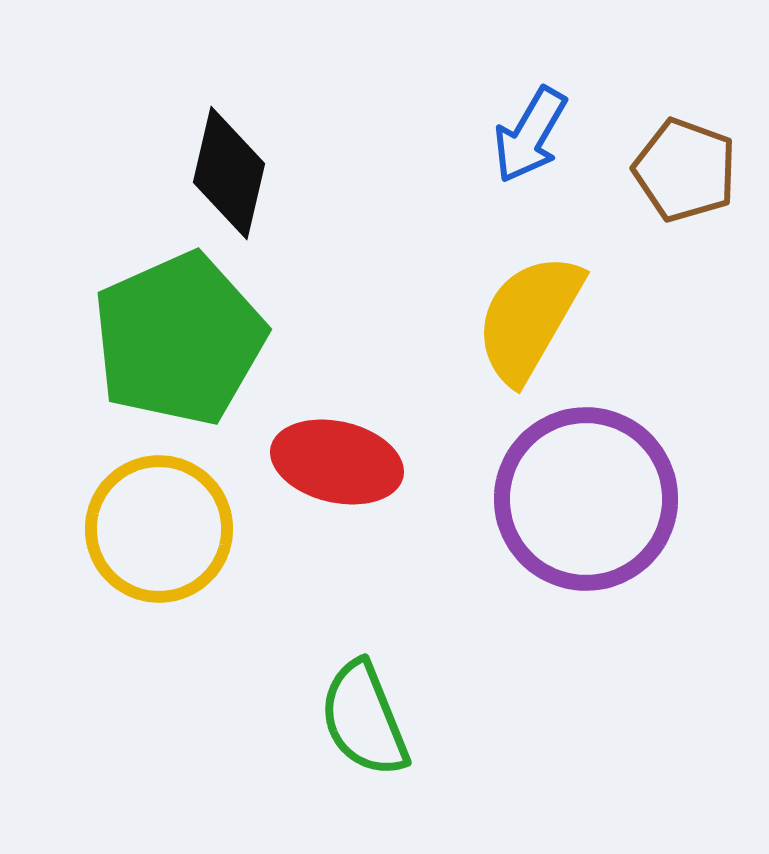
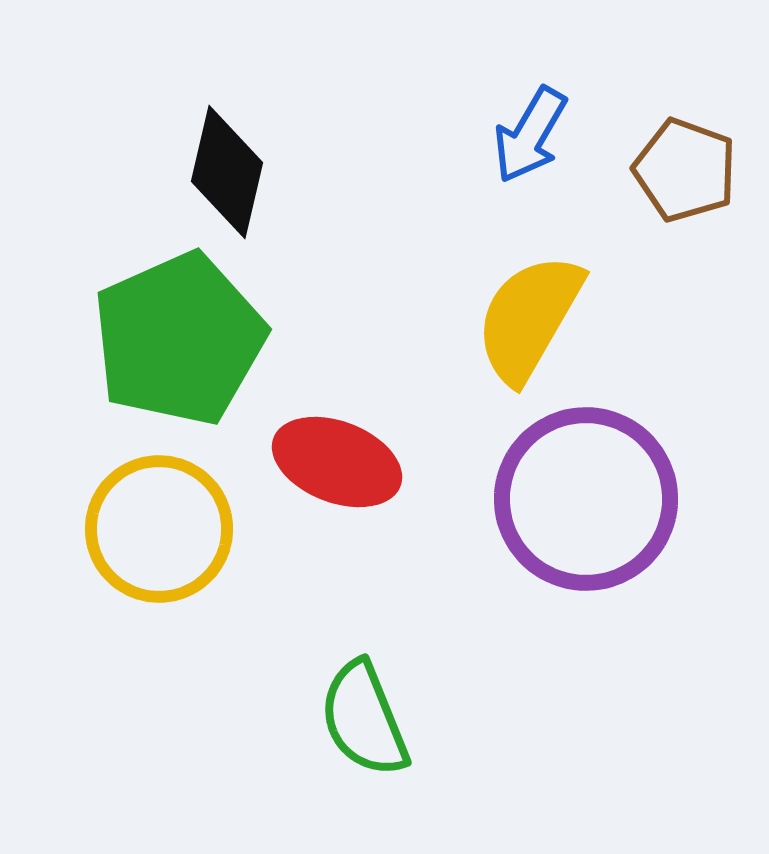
black diamond: moved 2 px left, 1 px up
red ellipse: rotated 8 degrees clockwise
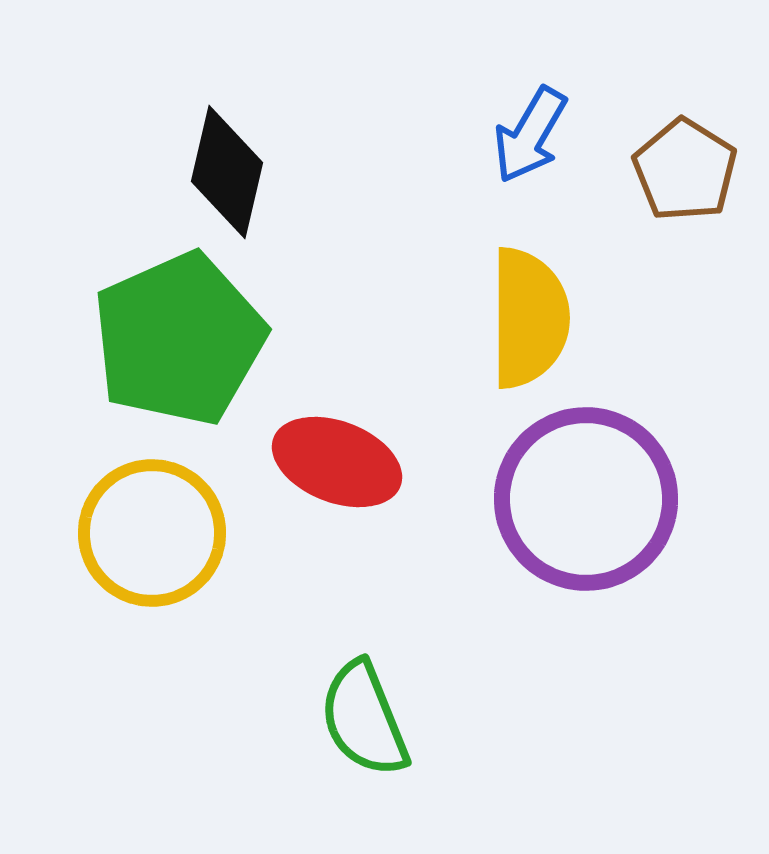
brown pentagon: rotated 12 degrees clockwise
yellow semicircle: rotated 150 degrees clockwise
yellow circle: moved 7 px left, 4 px down
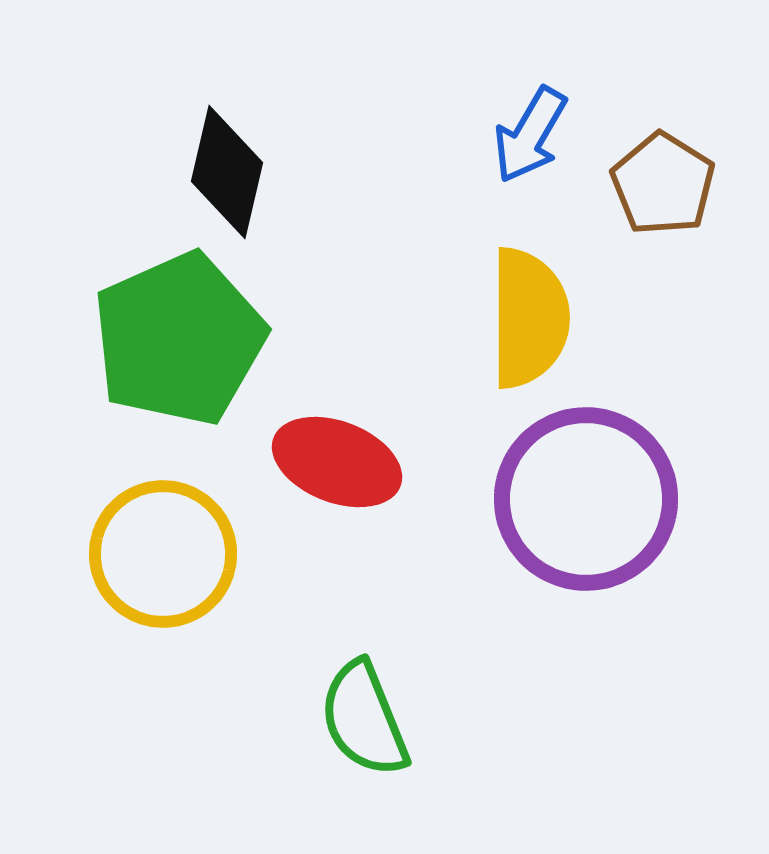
brown pentagon: moved 22 px left, 14 px down
yellow circle: moved 11 px right, 21 px down
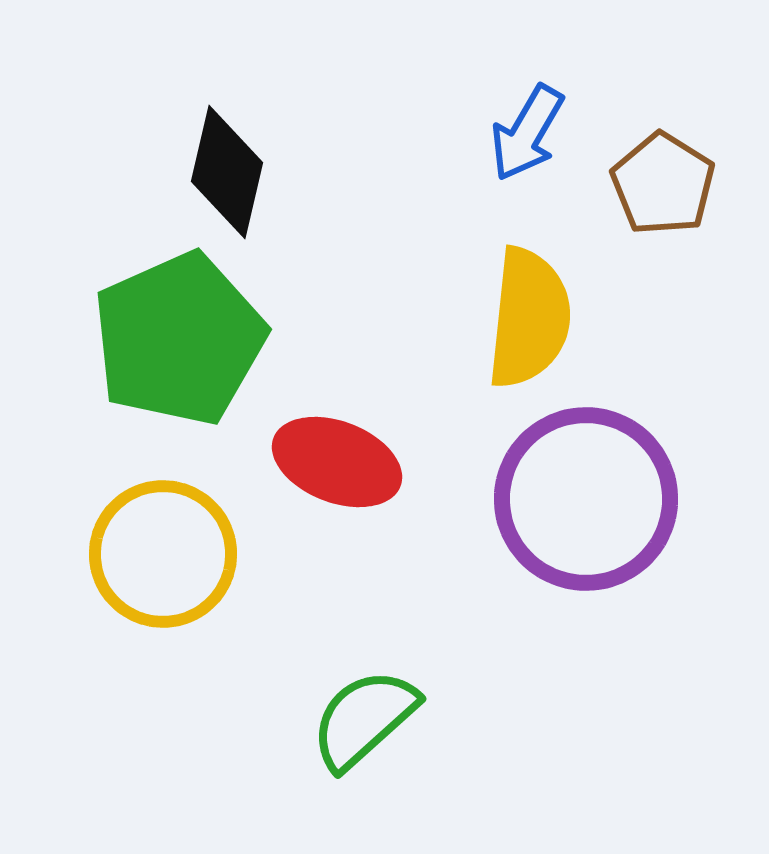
blue arrow: moved 3 px left, 2 px up
yellow semicircle: rotated 6 degrees clockwise
green semicircle: rotated 70 degrees clockwise
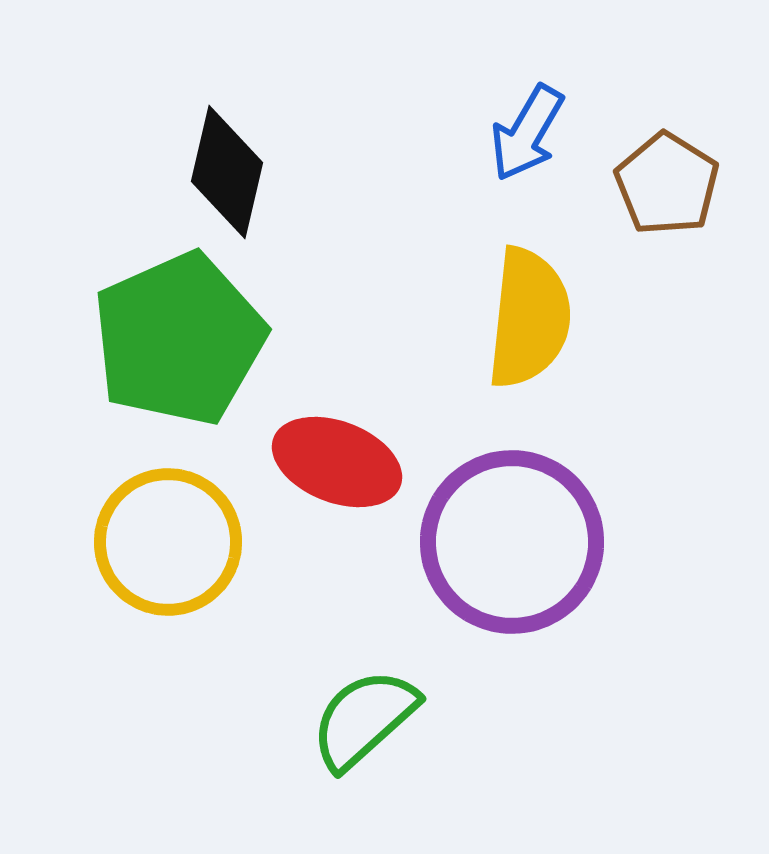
brown pentagon: moved 4 px right
purple circle: moved 74 px left, 43 px down
yellow circle: moved 5 px right, 12 px up
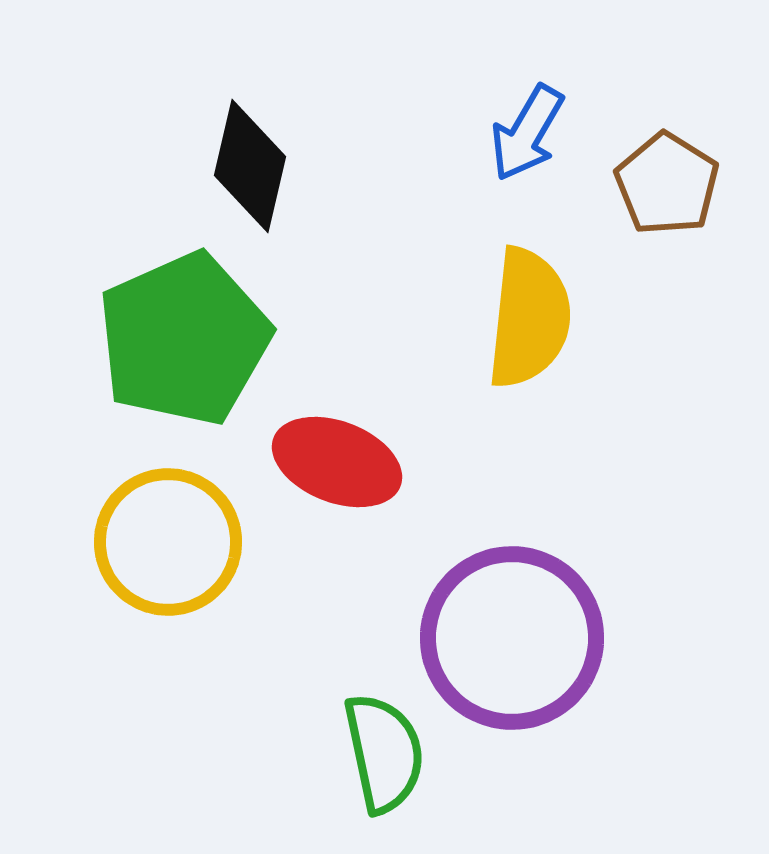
black diamond: moved 23 px right, 6 px up
green pentagon: moved 5 px right
purple circle: moved 96 px down
green semicircle: moved 20 px right, 34 px down; rotated 120 degrees clockwise
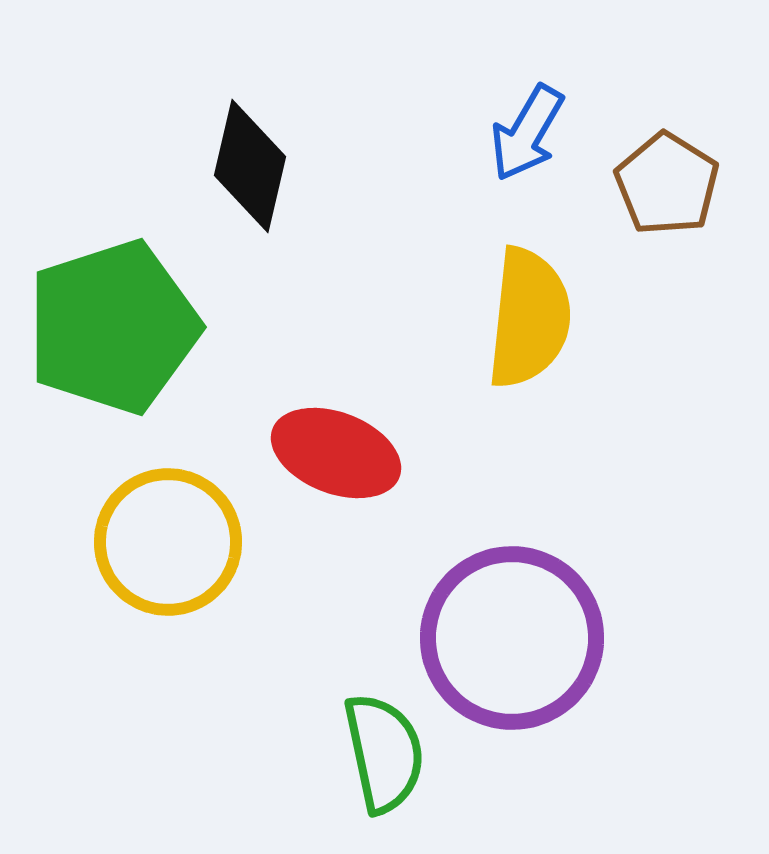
green pentagon: moved 71 px left, 12 px up; rotated 6 degrees clockwise
red ellipse: moved 1 px left, 9 px up
